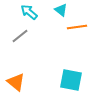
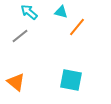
cyan triangle: moved 2 px down; rotated 24 degrees counterclockwise
orange line: rotated 42 degrees counterclockwise
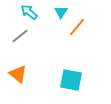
cyan triangle: rotated 48 degrees clockwise
orange triangle: moved 2 px right, 8 px up
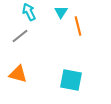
cyan arrow: rotated 24 degrees clockwise
orange line: moved 1 px right, 1 px up; rotated 54 degrees counterclockwise
orange triangle: rotated 24 degrees counterclockwise
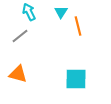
cyan square: moved 5 px right, 1 px up; rotated 10 degrees counterclockwise
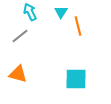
cyan arrow: moved 1 px right
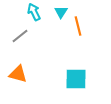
cyan arrow: moved 4 px right
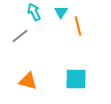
orange triangle: moved 10 px right, 7 px down
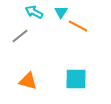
cyan arrow: rotated 36 degrees counterclockwise
orange line: rotated 48 degrees counterclockwise
